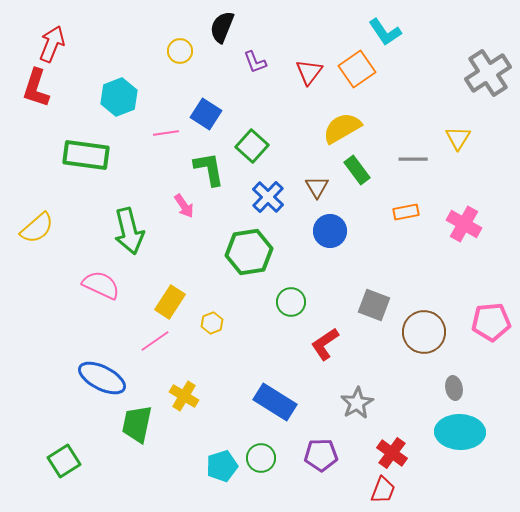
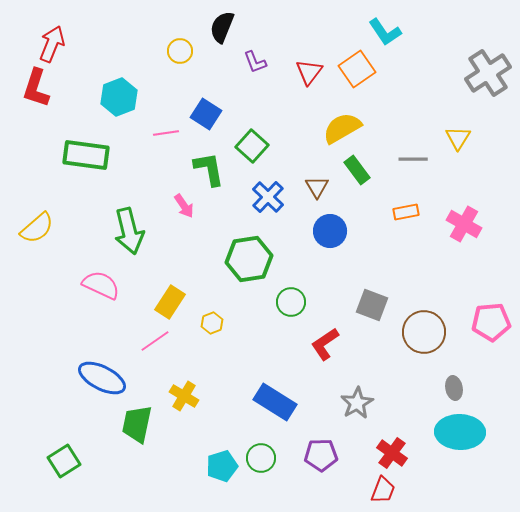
green hexagon at (249, 252): moved 7 px down
gray square at (374, 305): moved 2 px left
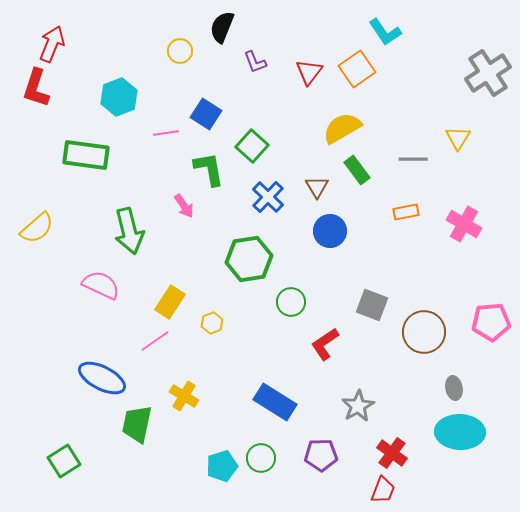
gray star at (357, 403): moved 1 px right, 3 px down
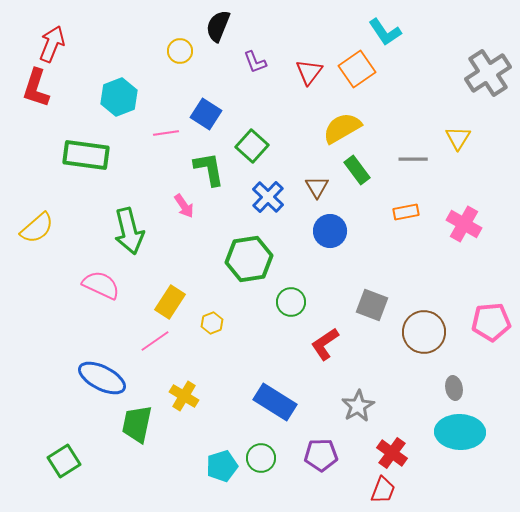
black semicircle at (222, 27): moved 4 px left, 1 px up
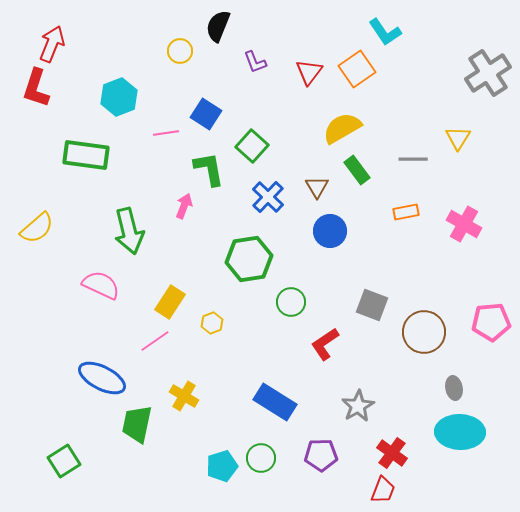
pink arrow at (184, 206): rotated 125 degrees counterclockwise
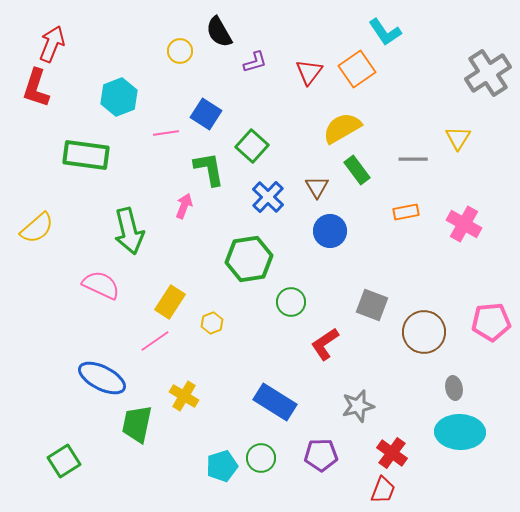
black semicircle at (218, 26): moved 1 px right, 6 px down; rotated 52 degrees counterclockwise
purple L-shape at (255, 62): rotated 85 degrees counterclockwise
gray star at (358, 406): rotated 16 degrees clockwise
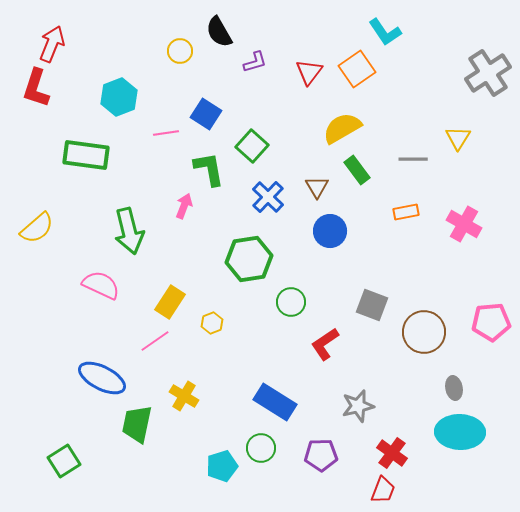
green circle at (261, 458): moved 10 px up
